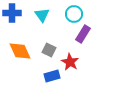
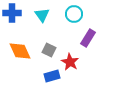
purple rectangle: moved 5 px right, 4 px down
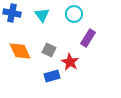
blue cross: rotated 12 degrees clockwise
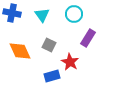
gray square: moved 5 px up
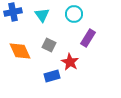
blue cross: moved 1 px right, 1 px up; rotated 24 degrees counterclockwise
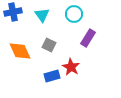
red star: moved 1 px right, 5 px down
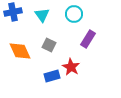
purple rectangle: moved 1 px down
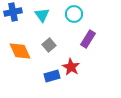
gray square: rotated 24 degrees clockwise
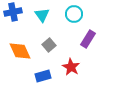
blue rectangle: moved 9 px left
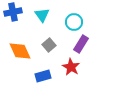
cyan circle: moved 8 px down
purple rectangle: moved 7 px left, 5 px down
